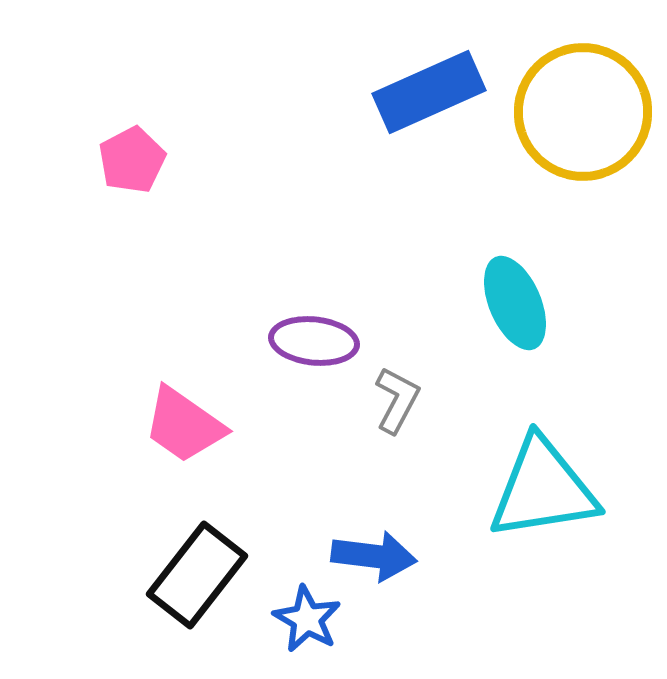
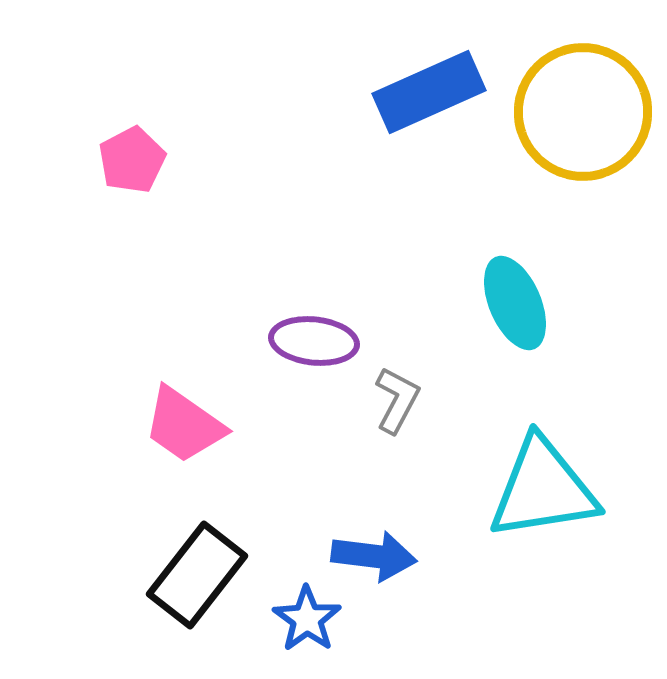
blue star: rotated 6 degrees clockwise
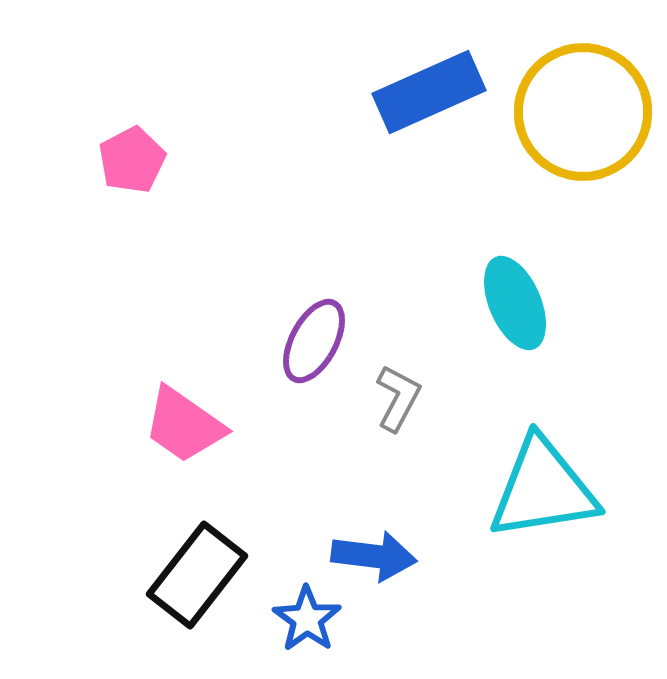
purple ellipse: rotated 68 degrees counterclockwise
gray L-shape: moved 1 px right, 2 px up
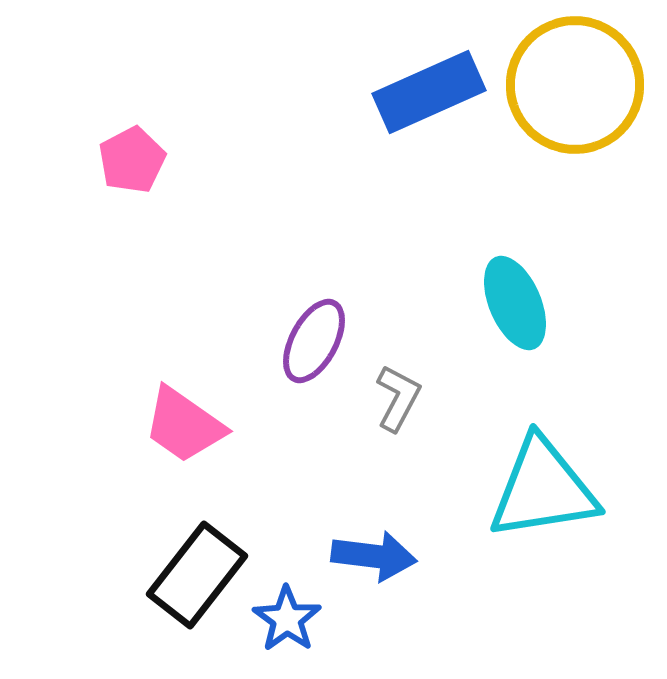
yellow circle: moved 8 px left, 27 px up
blue star: moved 20 px left
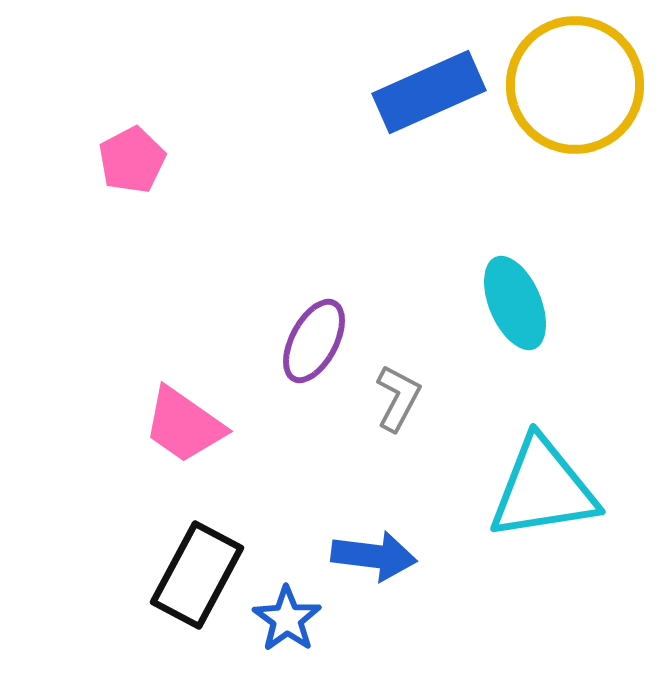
black rectangle: rotated 10 degrees counterclockwise
